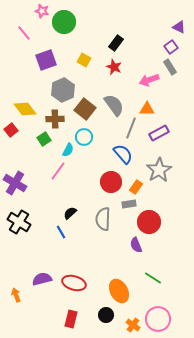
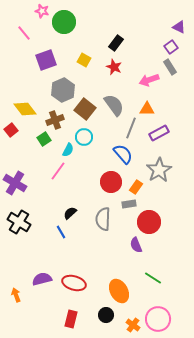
brown cross at (55, 119): moved 1 px down; rotated 18 degrees counterclockwise
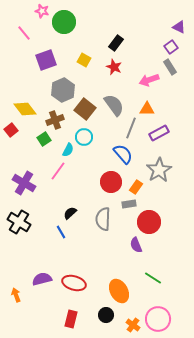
purple cross at (15, 183): moved 9 px right
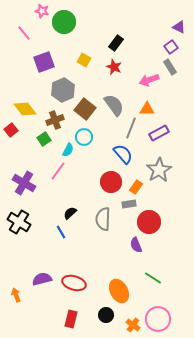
purple square at (46, 60): moved 2 px left, 2 px down
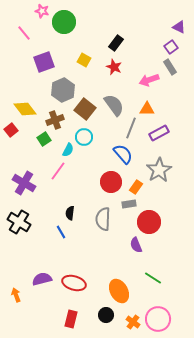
black semicircle at (70, 213): rotated 40 degrees counterclockwise
orange cross at (133, 325): moved 3 px up
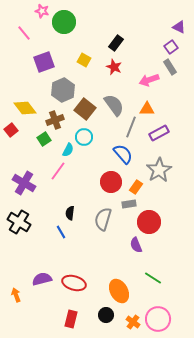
yellow diamond at (25, 109): moved 1 px up
gray line at (131, 128): moved 1 px up
gray semicircle at (103, 219): rotated 15 degrees clockwise
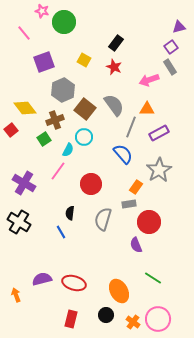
purple triangle at (179, 27): rotated 40 degrees counterclockwise
red circle at (111, 182): moved 20 px left, 2 px down
